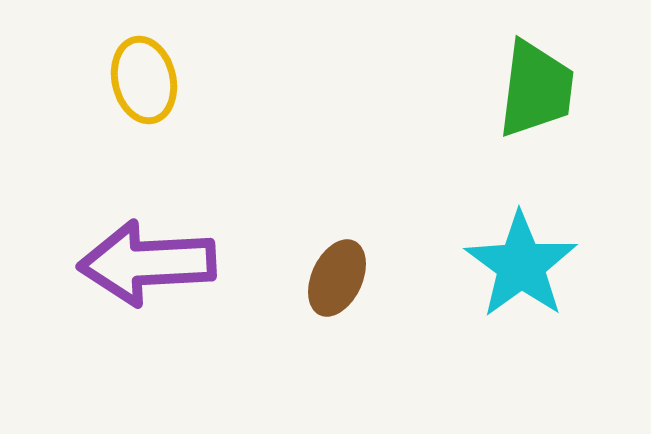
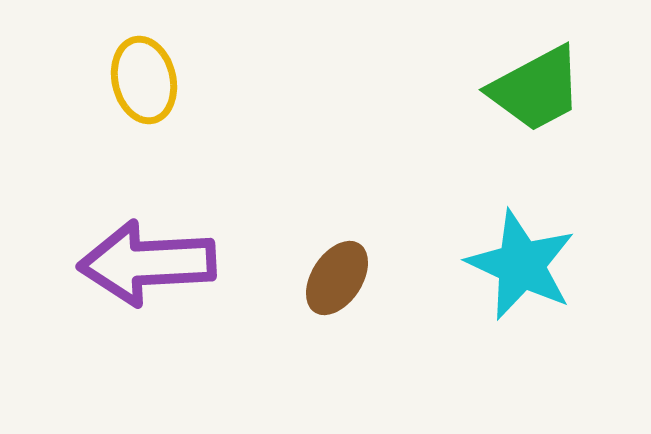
green trapezoid: rotated 55 degrees clockwise
cyan star: rotated 11 degrees counterclockwise
brown ellipse: rotated 8 degrees clockwise
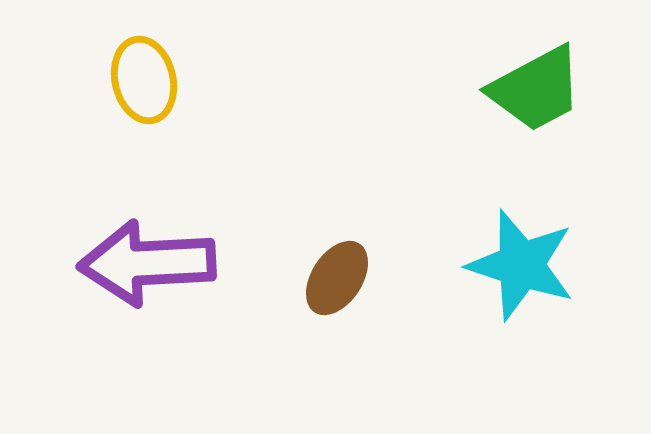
cyan star: rotated 7 degrees counterclockwise
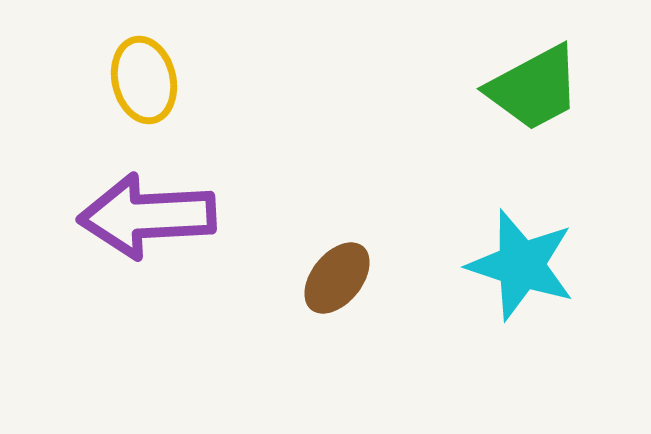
green trapezoid: moved 2 px left, 1 px up
purple arrow: moved 47 px up
brown ellipse: rotated 6 degrees clockwise
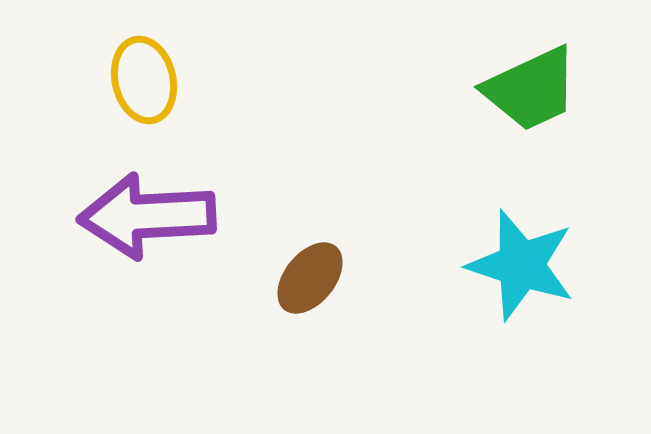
green trapezoid: moved 3 px left, 1 px down; rotated 3 degrees clockwise
brown ellipse: moved 27 px left
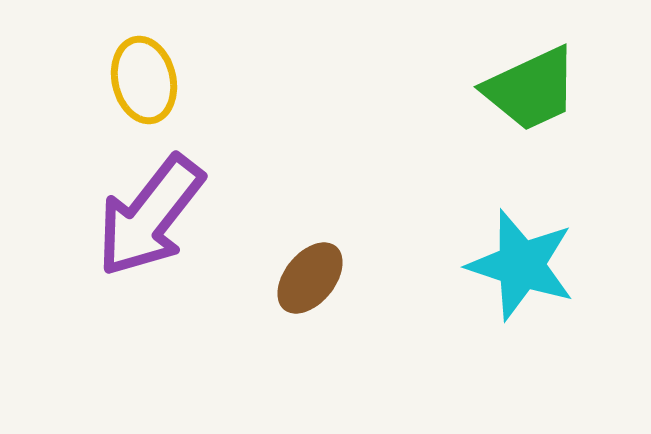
purple arrow: moved 3 px right; rotated 49 degrees counterclockwise
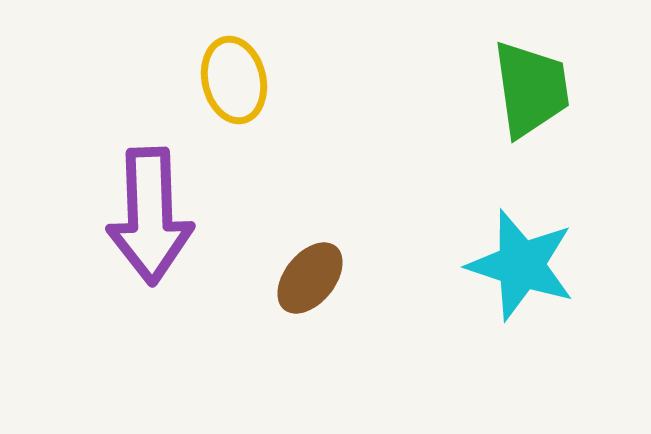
yellow ellipse: moved 90 px right
green trapezoid: rotated 73 degrees counterclockwise
purple arrow: rotated 40 degrees counterclockwise
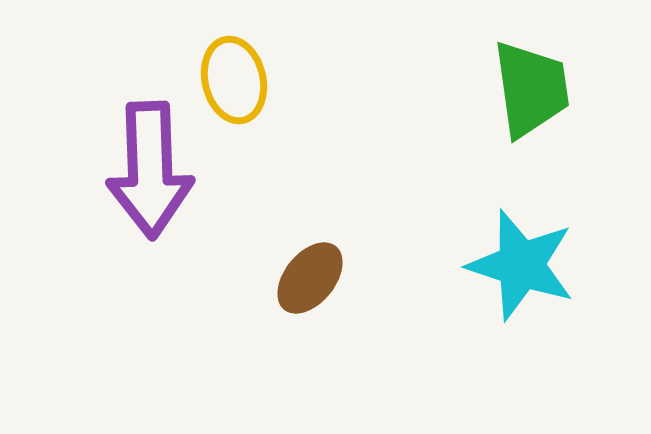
purple arrow: moved 46 px up
